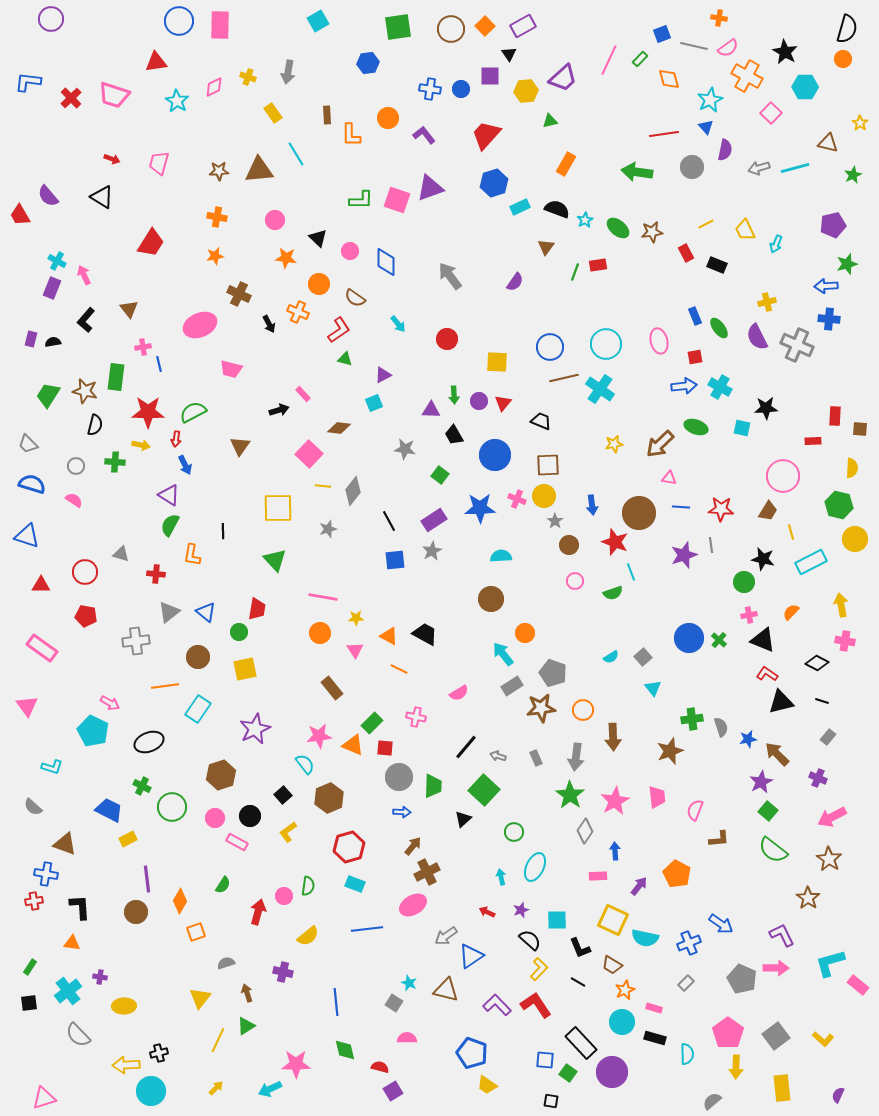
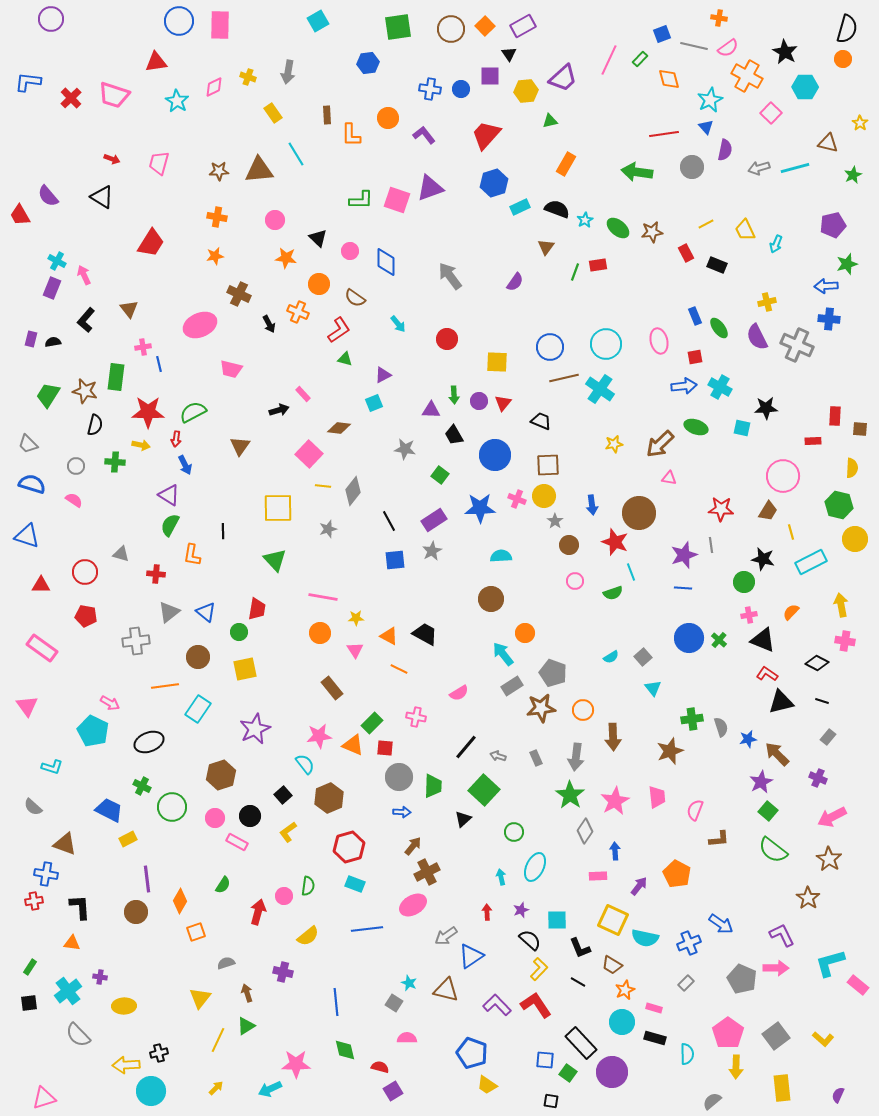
blue line at (681, 507): moved 2 px right, 81 px down
red arrow at (487, 912): rotated 63 degrees clockwise
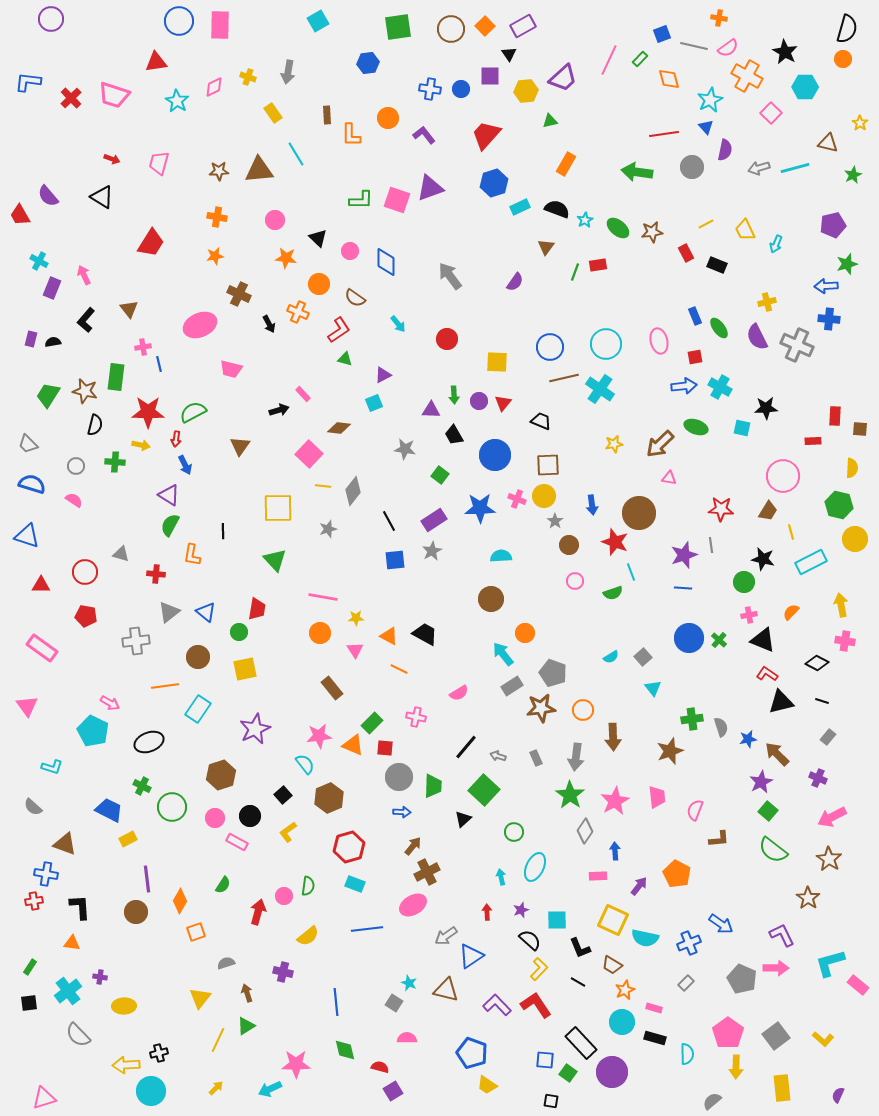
cyan cross at (57, 261): moved 18 px left
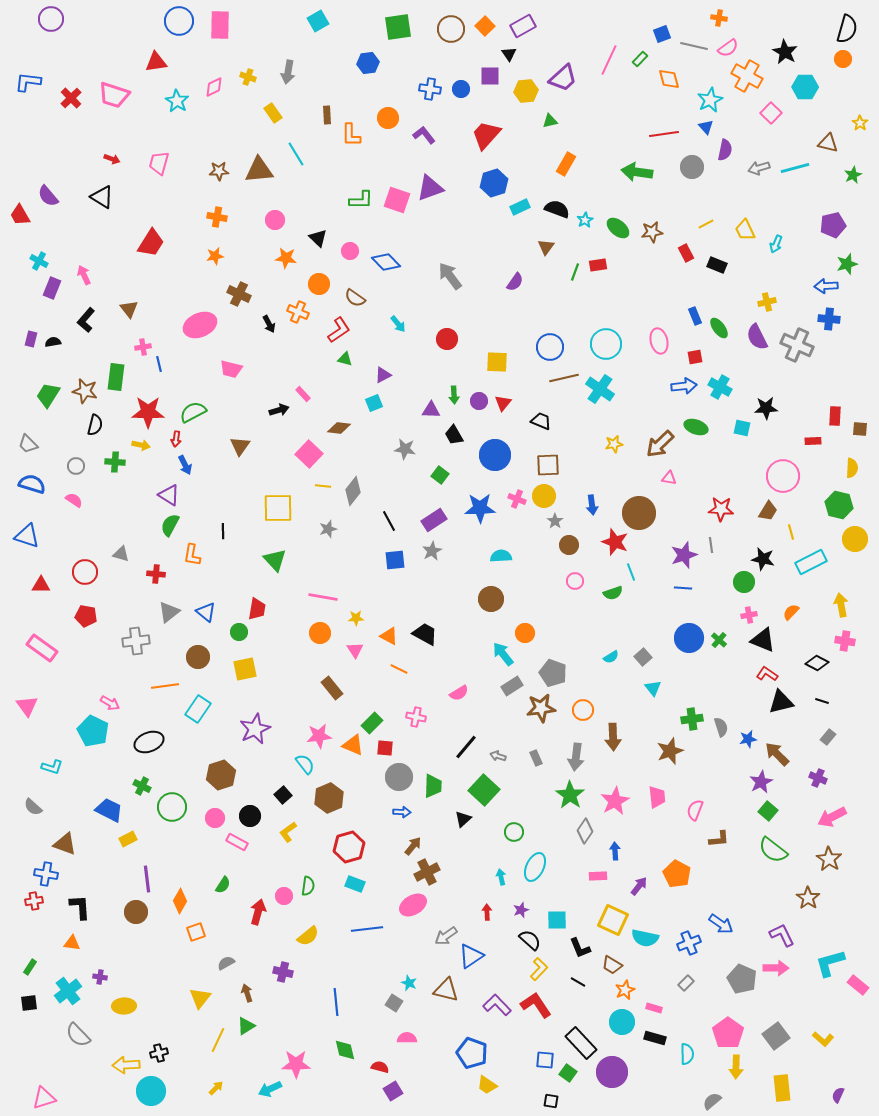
blue diamond at (386, 262): rotated 44 degrees counterclockwise
gray semicircle at (226, 963): rotated 12 degrees counterclockwise
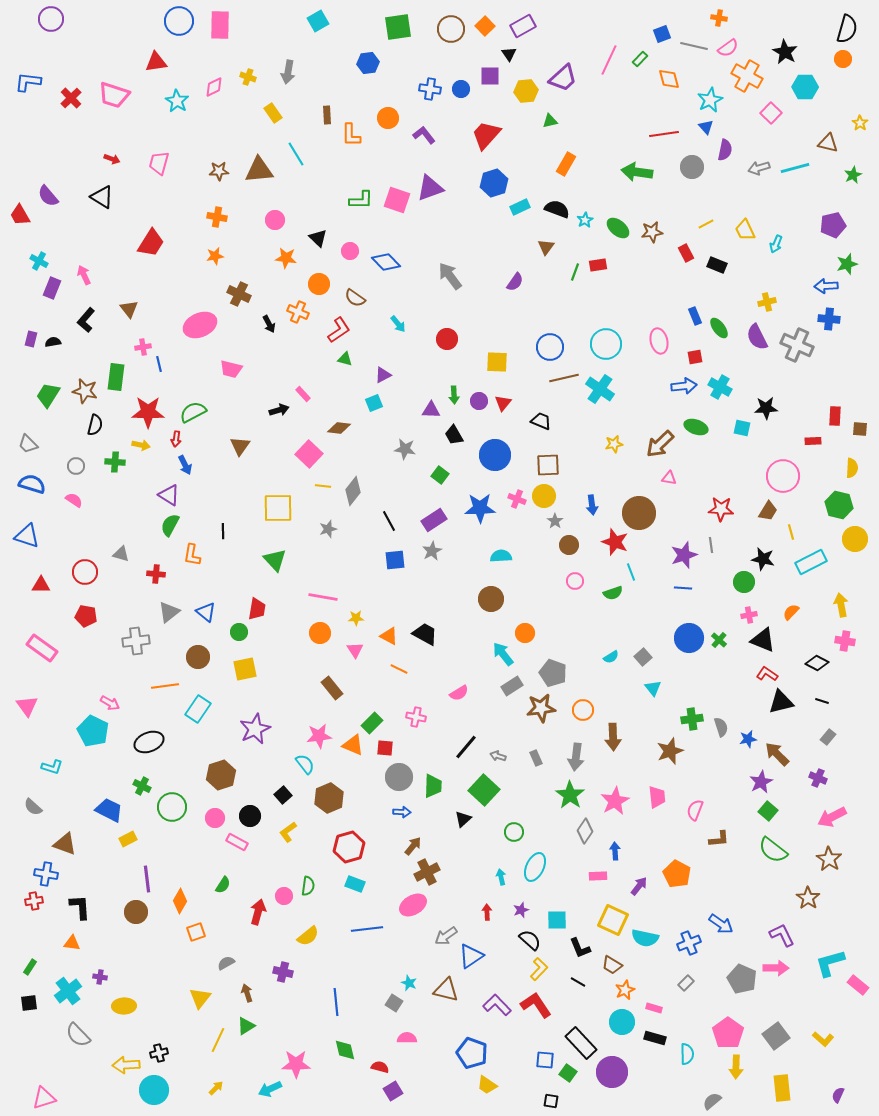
cyan circle at (151, 1091): moved 3 px right, 1 px up
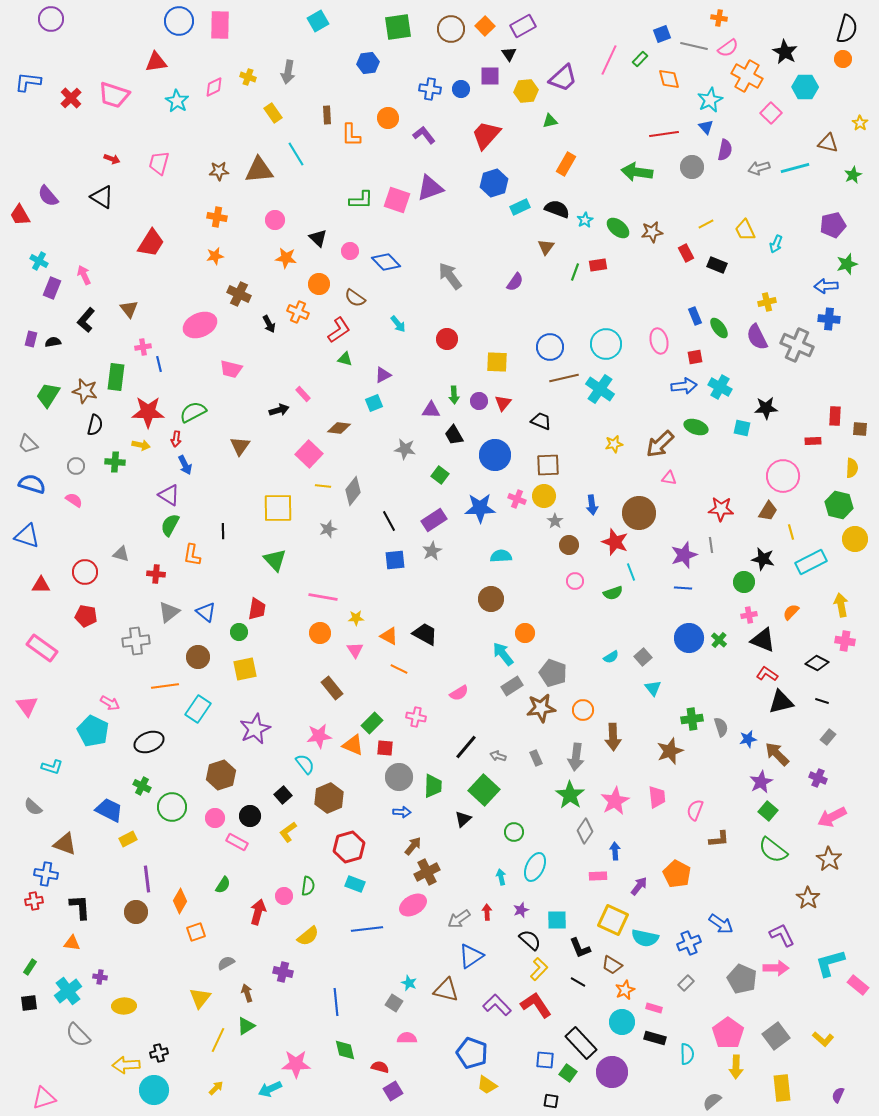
gray arrow at (446, 936): moved 13 px right, 17 px up
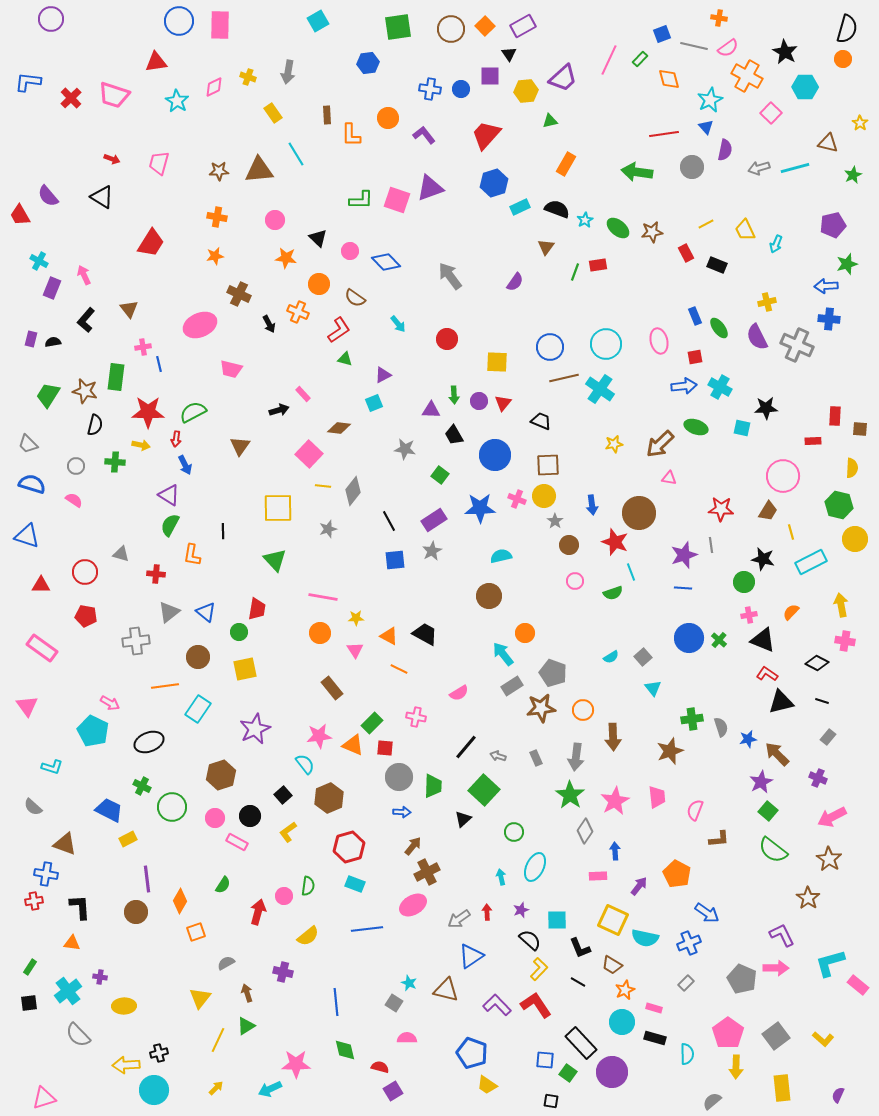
cyan semicircle at (501, 556): rotated 10 degrees counterclockwise
brown circle at (491, 599): moved 2 px left, 3 px up
blue arrow at (721, 924): moved 14 px left, 11 px up
